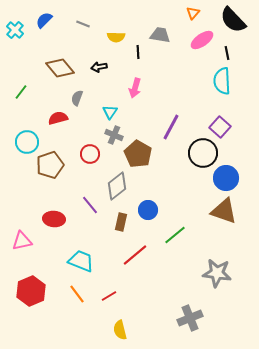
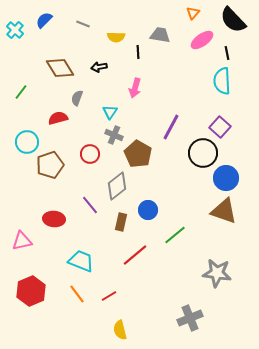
brown diamond at (60, 68): rotated 8 degrees clockwise
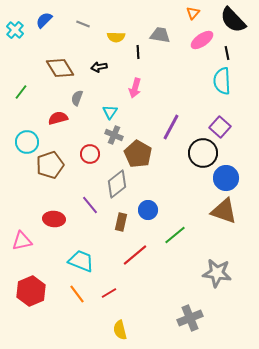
gray diamond at (117, 186): moved 2 px up
red line at (109, 296): moved 3 px up
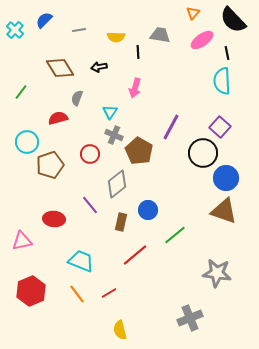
gray line at (83, 24): moved 4 px left, 6 px down; rotated 32 degrees counterclockwise
brown pentagon at (138, 154): moved 1 px right, 3 px up
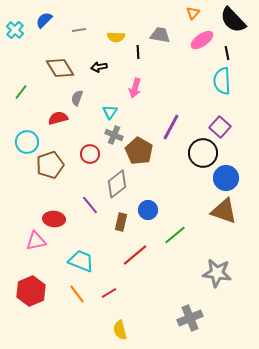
pink triangle at (22, 241): moved 14 px right
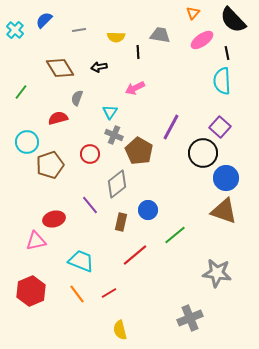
pink arrow at (135, 88): rotated 48 degrees clockwise
red ellipse at (54, 219): rotated 20 degrees counterclockwise
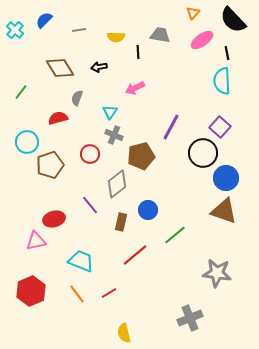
brown pentagon at (139, 151): moved 2 px right, 5 px down; rotated 28 degrees clockwise
yellow semicircle at (120, 330): moved 4 px right, 3 px down
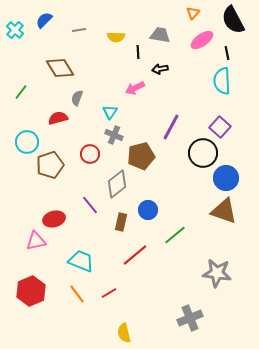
black semicircle at (233, 20): rotated 16 degrees clockwise
black arrow at (99, 67): moved 61 px right, 2 px down
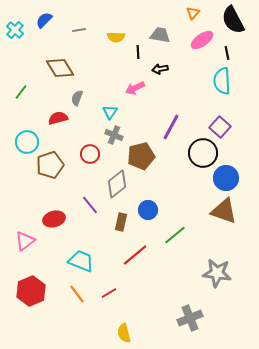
pink triangle at (36, 241): moved 11 px left; rotated 25 degrees counterclockwise
